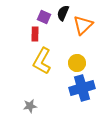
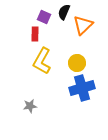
black semicircle: moved 1 px right, 1 px up
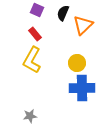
black semicircle: moved 1 px left, 1 px down
purple square: moved 7 px left, 7 px up
red rectangle: rotated 40 degrees counterclockwise
yellow L-shape: moved 10 px left, 1 px up
blue cross: rotated 15 degrees clockwise
gray star: moved 10 px down
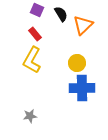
black semicircle: moved 2 px left, 1 px down; rotated 126 degrees clockwise
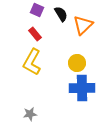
yellow L-shape: moved 2 px down
gray star: moved 2 px up
